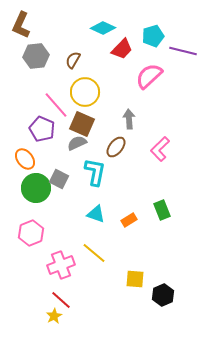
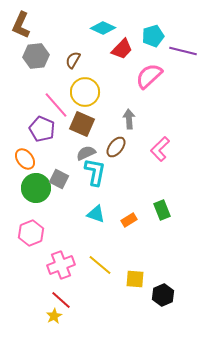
gray semicircle: moved 9 px right, 10 px down
yellow line: moved 6 px right, 12 px down
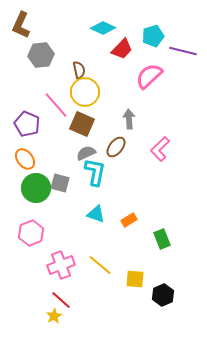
gray hexagon: moved 5 px right, 1 px up
brown semicircle: moved 6 px right, 10 px down; rotated 138 degrees clockwise
purple pentagon: moved 15 px left, 5 px up
gray square: moved 1 px right, 4 px down; rotated 12 degrees counterclockwise
green rectangle: moved 29 px down
